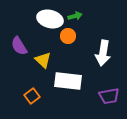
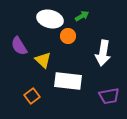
green arrow: moved 7 px right; rotated 16 degrees counterclockwise
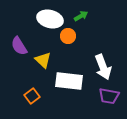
green arrow: moved 1 px left
white arrow: moved 14 px down; rotated 30 degrees counterclockwise
white rectangle: moved 1 px right
purple trapezoid: rotated 20 degrees clockwise
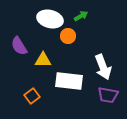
yellow triangle: rotated 42 degrees counterclockwise
purple trapezoid: moved 1 px left, 1 px up
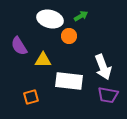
orange circle: moved 1 px right
orange square: moved 1 px left, 1 px down; rotated 21 degrees clockwise
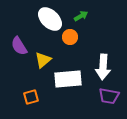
white ellipse: rotated 30 degrees clockwise
orange circle: moved 1 px right, 1 px down
yellow triangle: rotated 42 degrees counterclockwise
white arrow: rotated 25 degrees clockwise
white rectangle: moved 1 px left, 2 px up; rotated 12 degrees counterclockwise
purple trapezoid: moved 1 px right, 1 px down
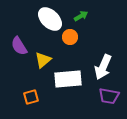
white arrow: rotated 20 degrees clockwise
